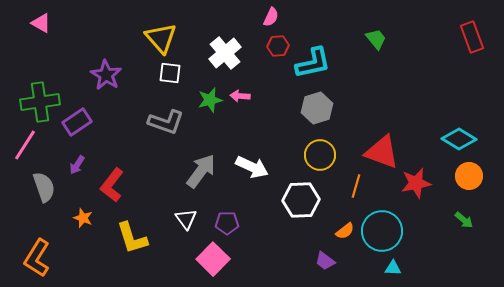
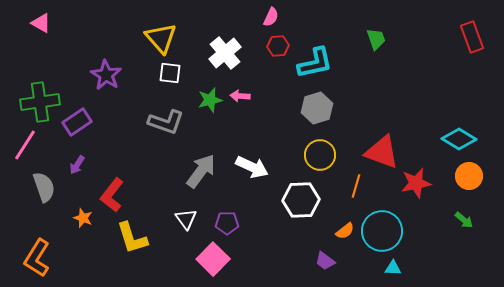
green trapezoid: rotated 20 degrees clockwise
cyan L-shape: moved 2 px right
red L-shape: moved 10 px down
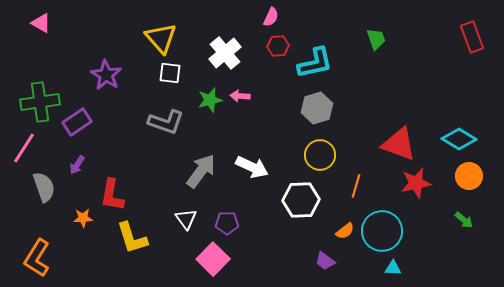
pink line: moved 1 px left, 3 px down
red triangle: moved 17 px right, 8 px up
red L-shape: rotated 28 degrees counterclockwise
orange star: rotated 24 degrees counterclockwise
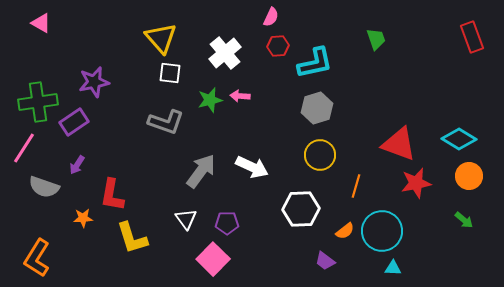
purple star: moved 12 px left, 7 px down; rotated 28 degrees clockwise
green cross: moved 2 px left
purple rectangle: moved 3 px left
gray semicircle: rotated 128 degrees clockwise
white hexagon: moved 9 px down
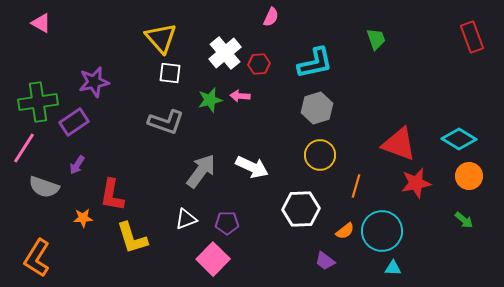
red hexagon: moved 19 px left, 18 px down
white triangle: rotated 45 degrees clockwise
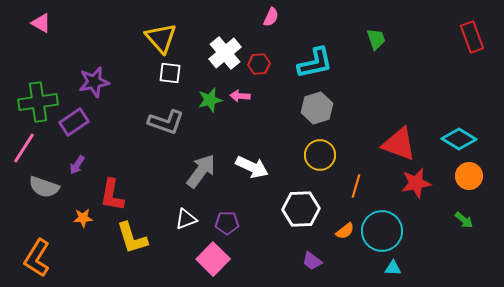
purple trapezoid: moved 13 px left
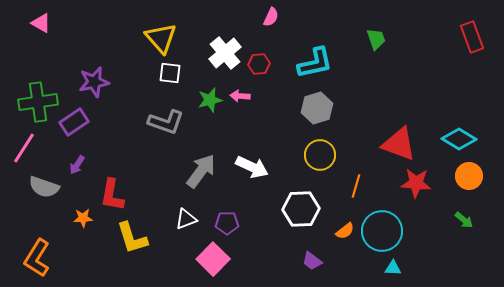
red star: rotated 16 degrees clockwise
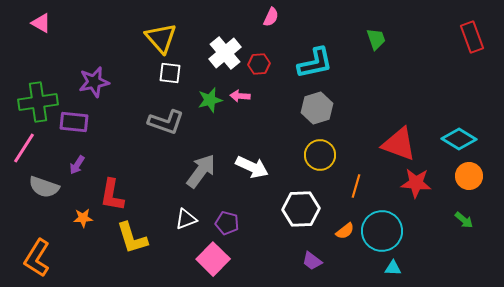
purple rectangle: rotated 40 degrees clockwise
purple pentagon: rotated 15 degrees clockwise
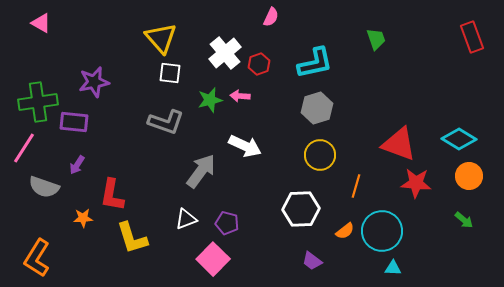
red hexagon: rotated 15 degrees counterclockwise
white arrow: moved 7 px left, 21 px up
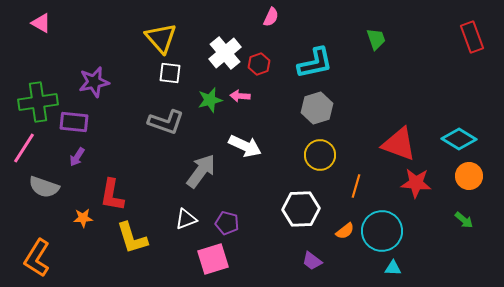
purple arrow: moved 8 px up
pink square: rotated 28 degrees clockwise
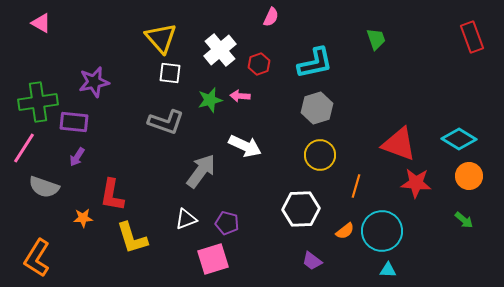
white cross: moved 5 px left, 3 px up
cyan triangle: moved 5 px left, 2 px down
